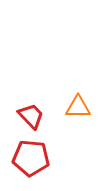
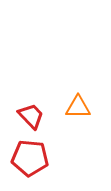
red pentagon: moved 1 px left
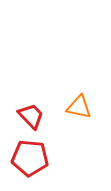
orange triangle: moved 1 px right; rotated 12 degrees clockwise
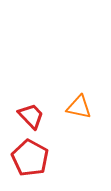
red pentagon: rotated 24 degrees clockwise
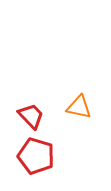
red pentagon: moved 6 px right, 2 px up; rotated 12 degrees counterclockwise
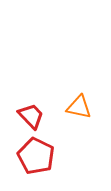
red pentagon: rotated 9 degrees clockwise
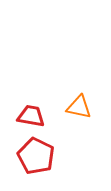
red trapezoid: rotated 36 degrees counterclockwise
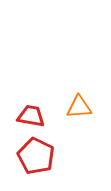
orange triangle: rotated 16 degrees counterclockwise
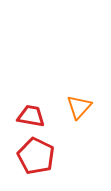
orange triangle: rotated 44 degrees counterclockwise
